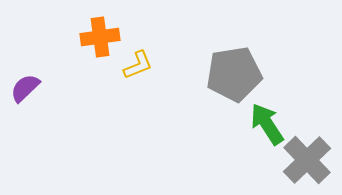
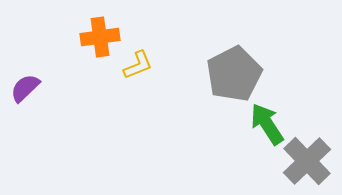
gray pentagon: rotated 18 degrees counterclockwise
gray cross: moved 1 px down
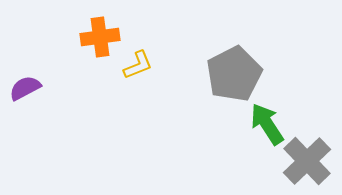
purple semicircle: rotated 16 degrees clockwise
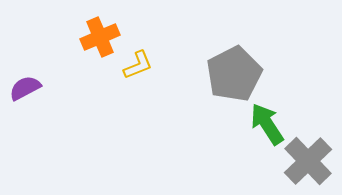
orange cross: rotated 15 degrees counterclockwise
gray cross: moved 1 px right
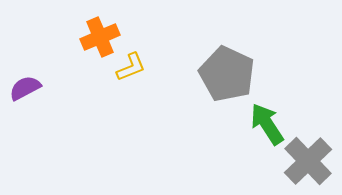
yellow L-shape: moved 7 px left, 2 px down
gray pentagon: moved 7 px left; rotated 20 degrees counterclockwise
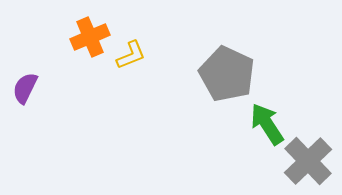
orange cross: moved 10 px left
yellow L-shape: moved 12 px up
purple semicircle: rotated 36 degrees counterclockwise
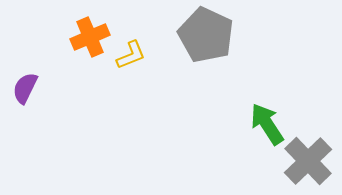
gray pentagon: moved 21 px left, 39 px up
